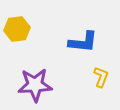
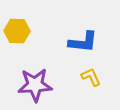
yellow hexagon: moved 2 px down; rotated 10 degrees clockwise
yellow L-shape: moved 10 px left; rotated 45 degrees counterclockwise
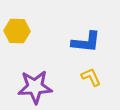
blue L-shape: moved 3 px right
purple star: moved 2 px down
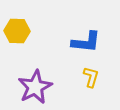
yellow L-shape: rotated 40 degrees clockwise
purple star: rotated 24 degrees counterclockwise
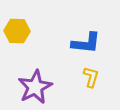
blue L-shape: moved 1 px down
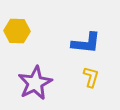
purple star: moved 4 px up
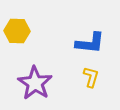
blue L-shape: moved 4 px right
purple star: rotated 12 degrees counterclockwise
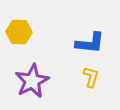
yellow hexagon: moved 2 px right, 1 px down
purple star: moved 3 px left, 2 px up; rotated 12 degrees clockwise
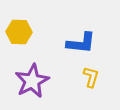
blue L-shape: moved 9 px left
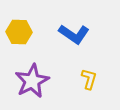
blue L-shape: moved 7 px left, 9 px up; rotated 28 degrees clockwise
yellow L-shape: moved 2 px left, 2 px down
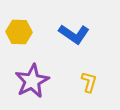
yellow L-shape: moved 3 px down
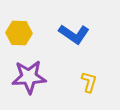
yellow hexagon: moved 1 px down
purple star: moved 3 px left, 4 px up; rotated 24 degrees clockwise
